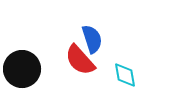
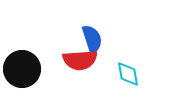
red semicircle: rotated 52 degrees counterclockwise
cyan diamond: moved 3 px right, 1 px up
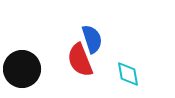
red semicircle: rotated 72 degrees clockwise
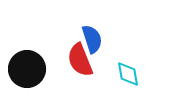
black circle: moved 5 px right
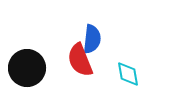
blue semicircle: rotated 24 degrees clockwise
black circle: moved 1 px up
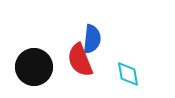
black circle: moved 7 px right, 1 px up
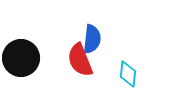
black circle: moved 13 px left, 9 px up
cyan diamond: rotated 16 degrees clockwise
